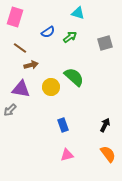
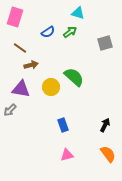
green arrow: moved 5 px up
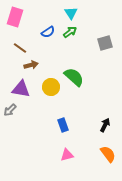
cyan triangle: moved 7 px left; rotated 40 degrees clockwise
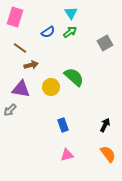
gray square: rotated 14 degrees counterclockwise
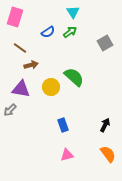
cyan triangle: moved 2 px right, 1 px up
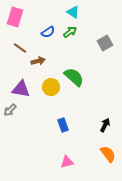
cyan triangle: rotated 24 degrees counterclockwise
brown arrow: moved 7 px right, 4 px up
pink triangle: moved 7 px down
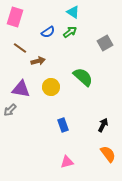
green semicircle: moved 9 px right
black arrow: moved 2 px left
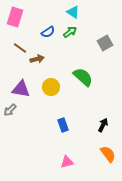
brown arrow: moved 1 px left, 2 px up
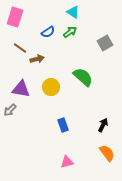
orange semicircle: moved 1 px left, 1 px up
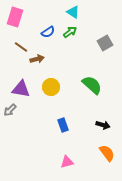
brown line: moved 1 px right, 1 px up
green semicircle: moved 9 px right, 8 px down
black arrow: rotated 80 degrees clockwise
